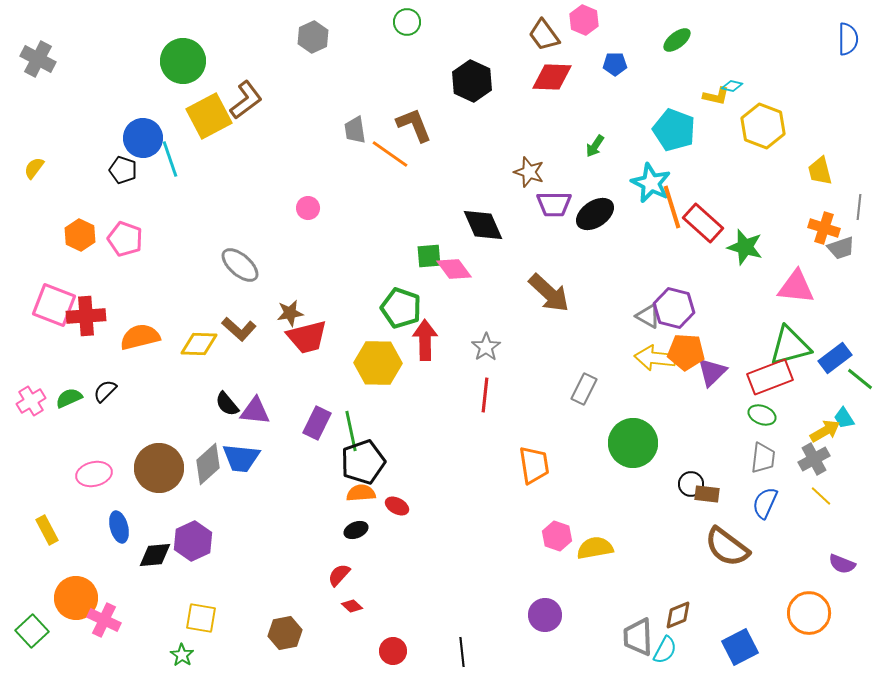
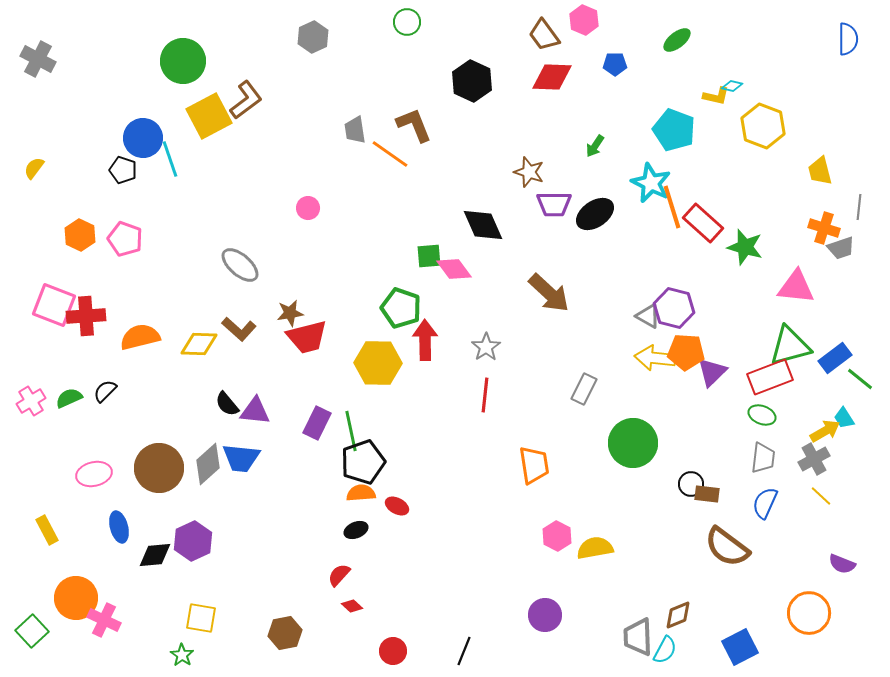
pink hexagon at (557, 536): rotated 8 degrees clockwise
black line at (462, 652): moved 2 px right, 1 px up; rotated 28 degrees clockwise
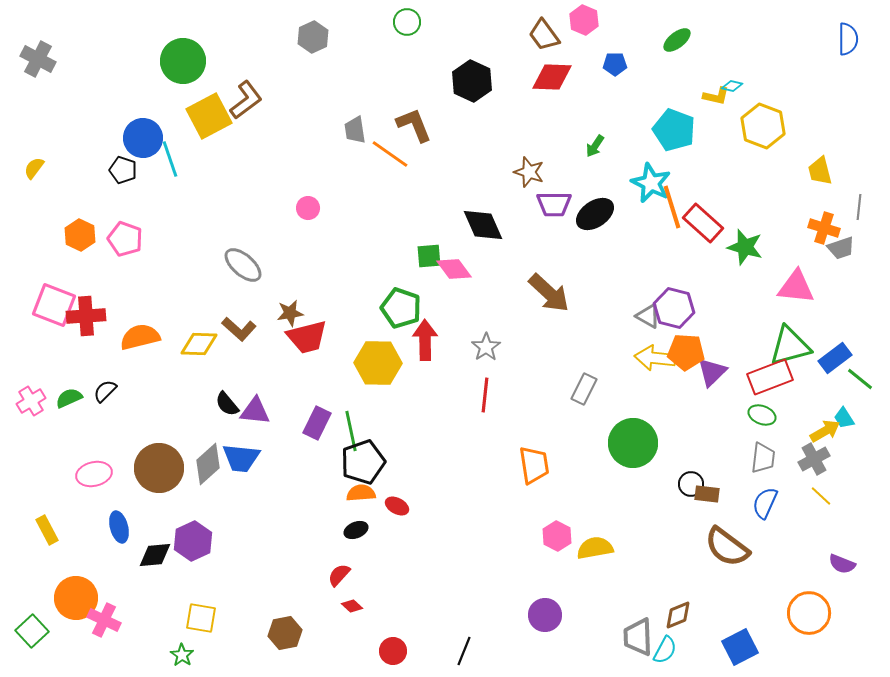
gray ellipse at (240, 265): moved 3 px right
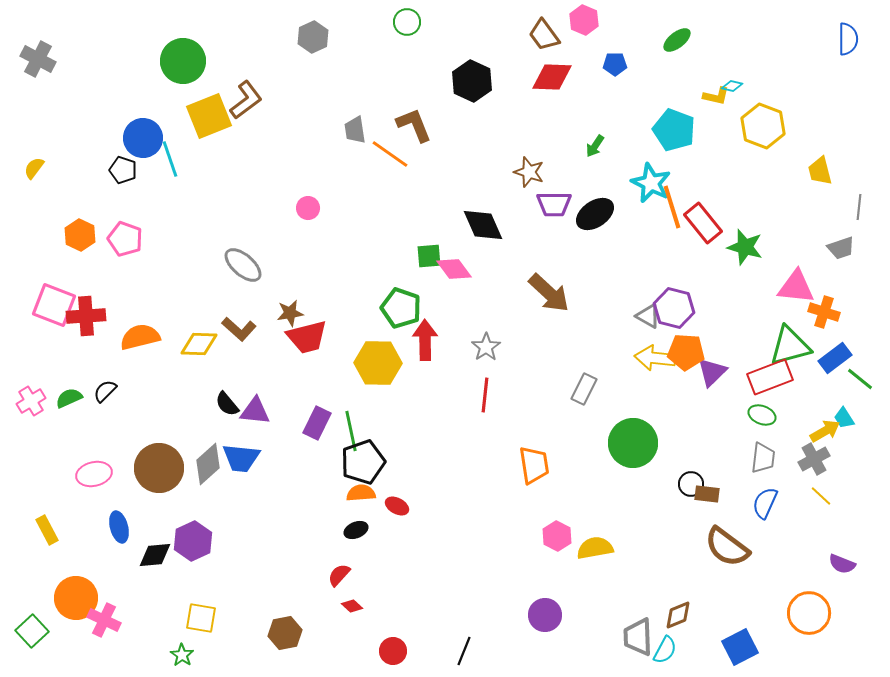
yellow square at (209, 116): rotated 6 degrees clockwise
red rectangle at (703, 223): rotated 9 degrees clockwise
orange cross at (824, 228): moved 84 px down
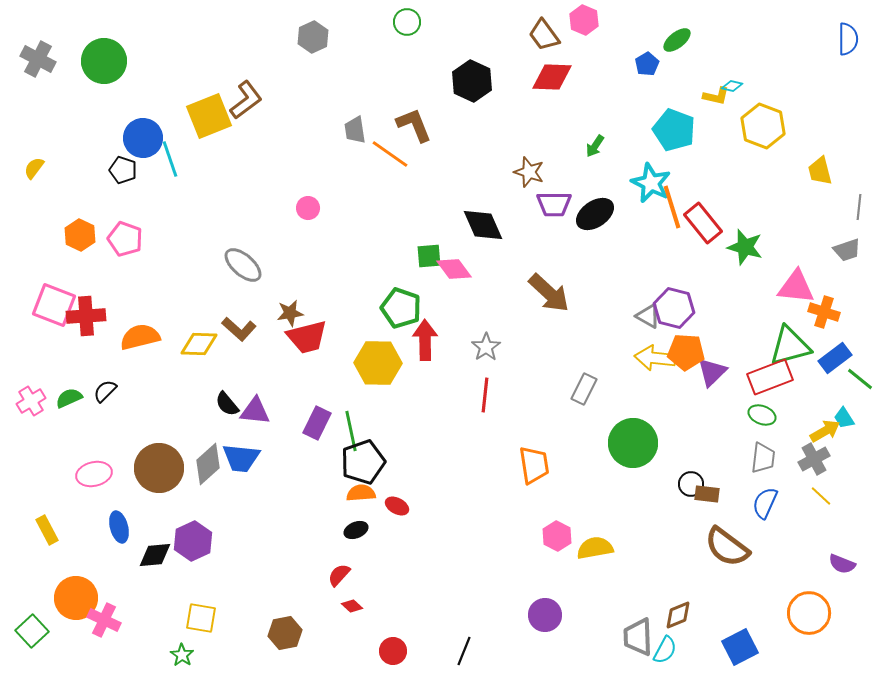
green circle at (183, 61): moved 79 px left
blue pentagon at (615, 64): moved 32 px right; rotated 30 degrees counterclockwise
gray trapezoid at (841, 248): moved 6 px right, 2 px down
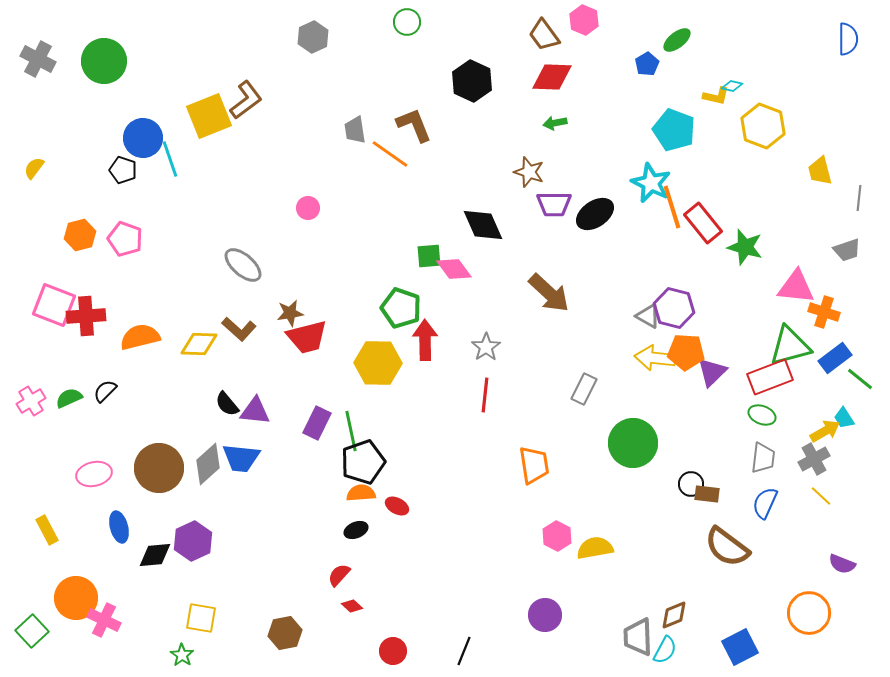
green arrow at (595, 146): moved 40 px left, 23 px up; rotated 45 degrees clockwise
gray line at (859, 207): moved 9 px up
orange hexagon at (80, 235): rotated 20 degrees clockwise
brown diamond at (678, 615): moved 4 px left
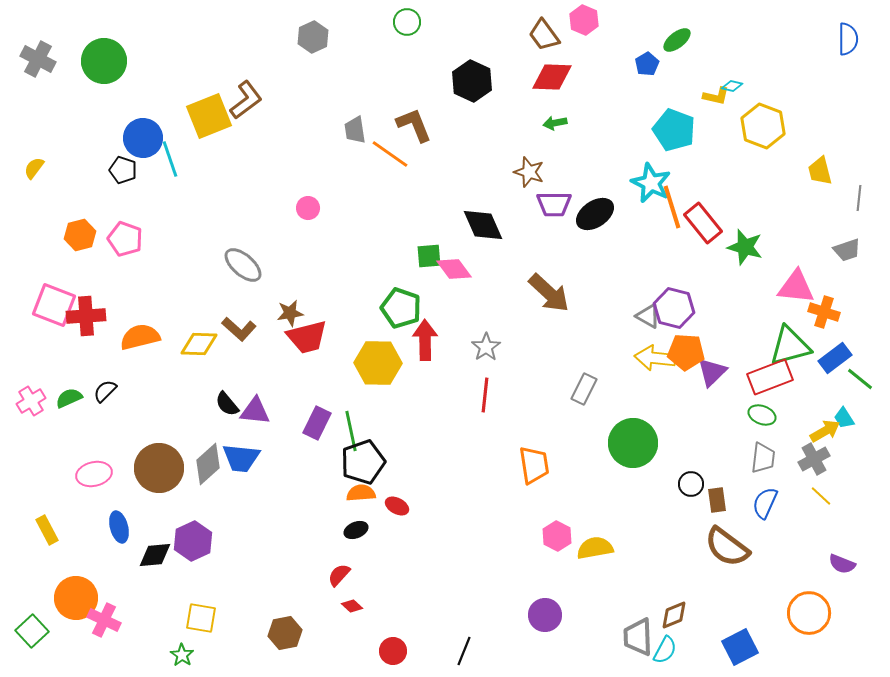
brown rectangle at (707, 494): moved 10 px right, 6 px down; rotated 75 degrees clockwise
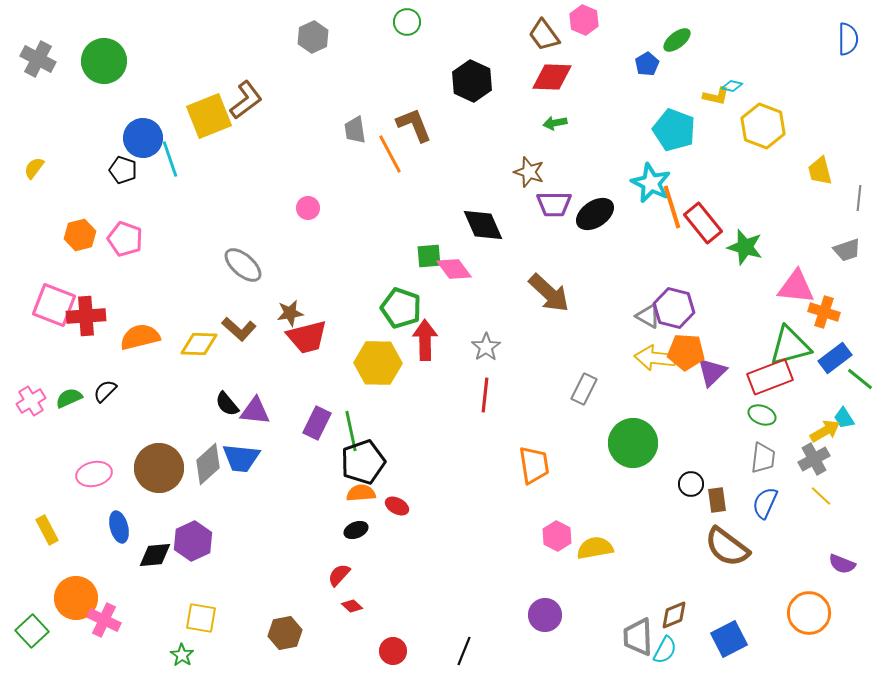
orange line at (390, 154): rotated 27 degrees clockwise
blue square at (740, 647): moved 11 px left, 8 px up
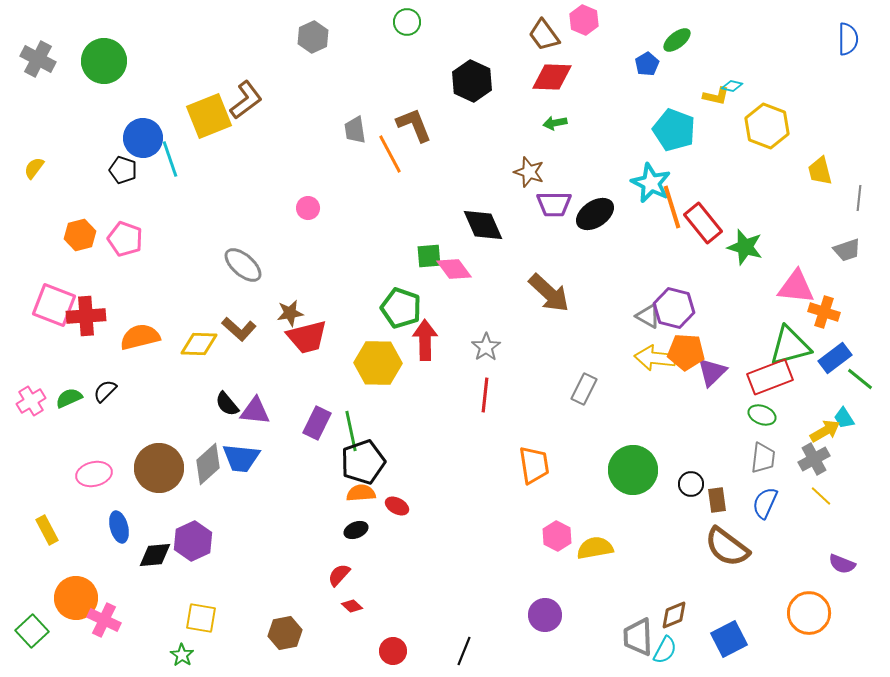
yellow hexagon at (763, 126): moved 4 px right
green circle at (633, 443): moved 27 px down
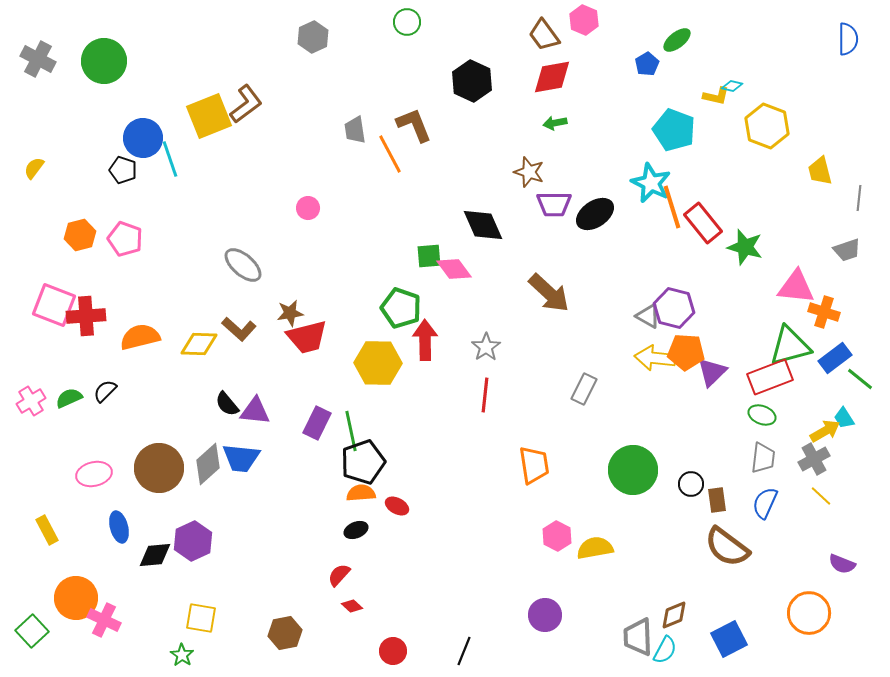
red diamond at (552, 77): rotated 12 degrees counterclockwise
brown L-shape at (246, 100): moved 4 px down
